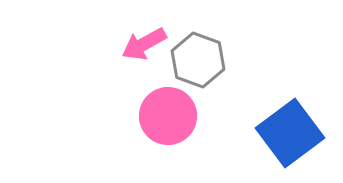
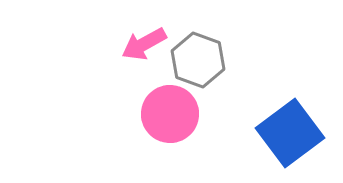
pink circle: moved 2 px right, 2 px up
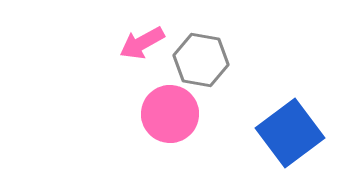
pink arrow: moved 2 px left, 1 px up
gray hexagon: moved 3 px right; rotated 10 degrees counterclockwise
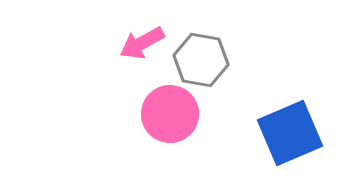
blue square: rotated 14 degrees clockwise
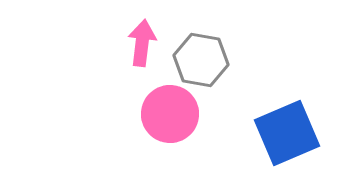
pink arrow: rotated 126 degrees clockwise
blue square: moved 3 px left
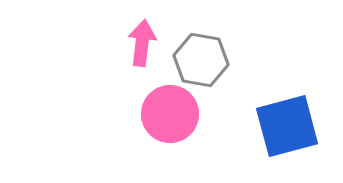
blue square: moved 7 px up; rotated 8 degrees clockwise
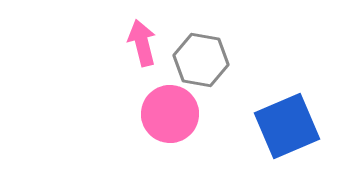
pink arrow: rotated 21 degrees counterclockwise
blue square: rotated 8 degrees counterclockwise
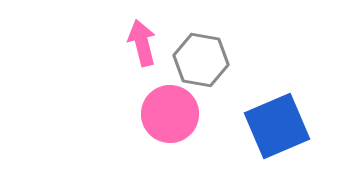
blue square: moved 10 px left
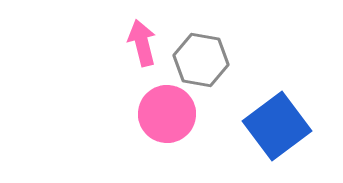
pink circle: moved 3 px left
blue square: rotated 14 degrees counterclockwise
